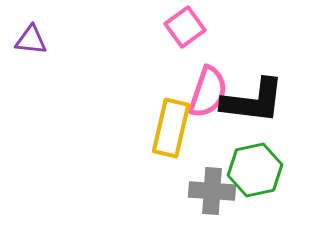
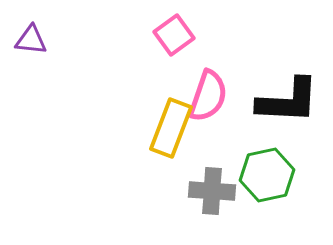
pink square: moved 11 px left, 8 px down
pink semicircle: moved 4 px down
black L-shape: moved 35 px right; rotated 4 degrees counterclockwise
yellow rectangle: rotated 8 degrees clockwise
green hexagon: moved 12 px right, 5 px down
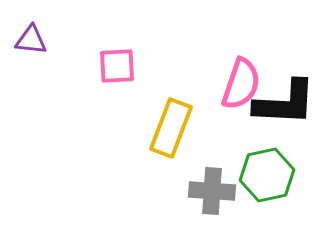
pink square: moved 57 px left, 31 px down; rotated 33 degrees clockwise
pink semicircle: moved 33 px right, 12 px up
black L-shape: moved 3 px left, 2 px down
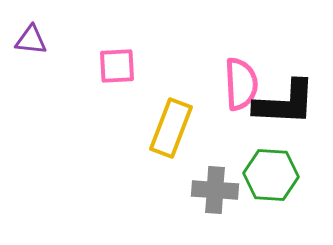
pink semicircle: rotated 22 degrees counterclockwise
green hexagon: moved 4 px right; rotated 16 degrees clockwise
gray cross: moved 3 px right, 1 px up
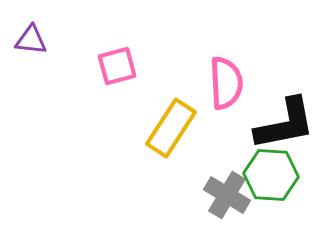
pink square: rotated 12 degrees counterclockwise
pink semicircle: moved 15 px left, 1 px up
black L-shape: moved 21 px down; rotated 14 degrees counterclockwise
yellow rectangle: rotated 12 degrees clockwise
gray cross: moved 12 px right, 5 px down; rotated 27 degrees clockwise
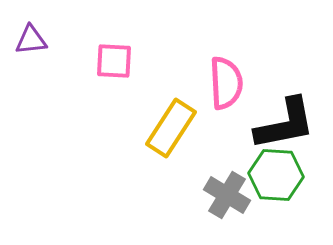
purple triangle: rotated 12 degrees counterclockwise
pink square: moved 3 px left, 5 px up; rotated 18 degrees clockwise
green hexagon: moved 5 px right
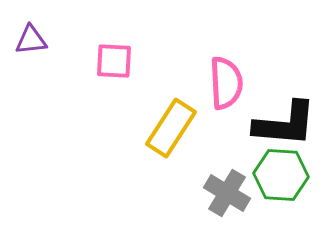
black L-shape: rotated 16 degrees clockwise
green hexagon: moved 5 px right
gray cross: moved 2 px up
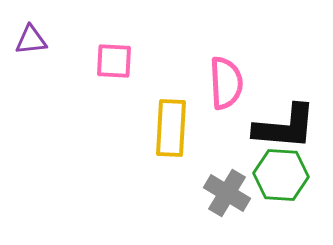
black L-shape: moved 3 px down
yellow rectangle: rotated 30 degrees counterclockwise
